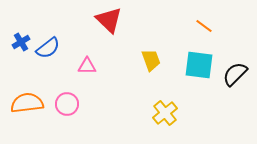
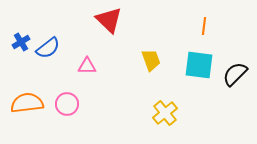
orange line: rotated 60 degrees clockwise
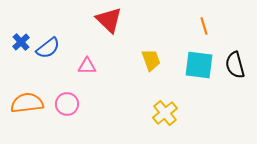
orange line: rotated 24 degrees counterclockwise
blue cross: rotated 12 degrees counterclockwise
black semicircle: moved 9 px up; rotated 60 degrees counterclockwise
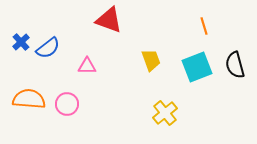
red triangle: rotated 24 degrees counterclockwise
cyan square: moved 2 px left, 2 px down; rotated 28 degrees counterclockwise
orange semicircle: moved 2 px right, 4 px up; rotated 12 degrees clockwise
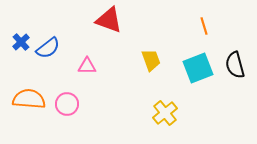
cyan square: moved 1 px right, 1 px down
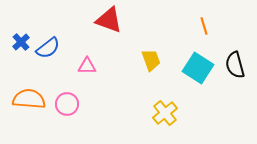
cyan square: rotated 36 degrees counterclockwise
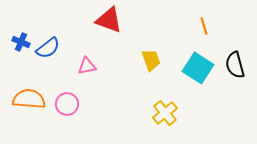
blue cross: rotated 24 degrees counterclockwise
pink triangle: rotated 12 degrees counterclockwise
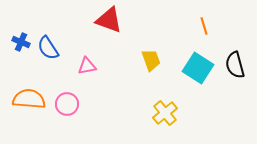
blue semicircle: rotated 95 degrees clockwise
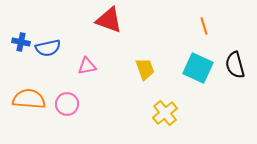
blue cross: rotated 12 degrees counterclockwise
blue semicircle: rotated 70 degrees counterclockwise
yellow trapezoid: moved 6 px left, 9 px down
cyan square: rotated 8 degrees counterclockwise
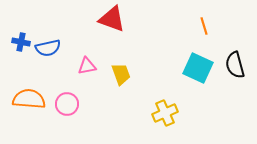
red triangle: moved 3 px right, 1 px up
yellow trapezoid: moved 24 px left, 5 px down
yellow cross: rotated 15 degrees clockwise
